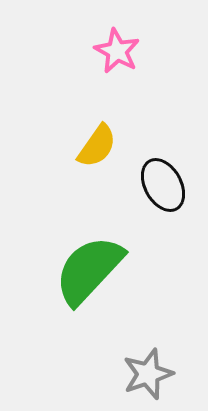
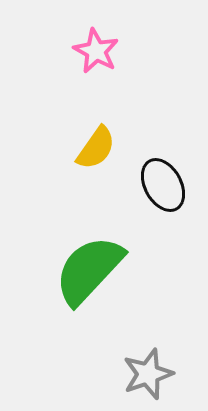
pink star: moved 21 px left
yellow semicircle: moved 1 px left, 2 px down
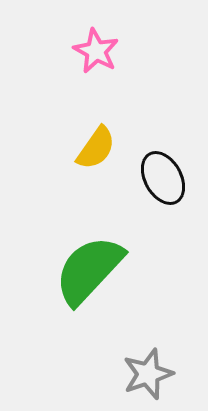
black ellipse: moved 7 px up
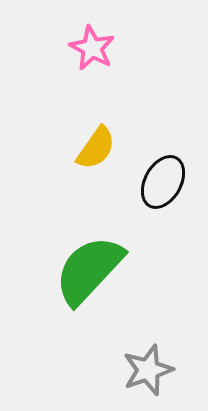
pink star: moved 4 px left, 3 px up
black ellipse: moved 4 px down; rotated 58 degrees clockwise
gray star: moved 4 px up
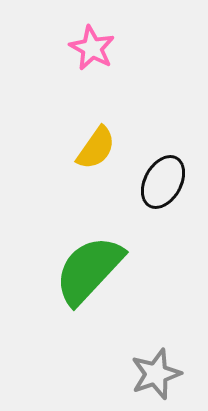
gray star: moved 8 px right, 4 px down
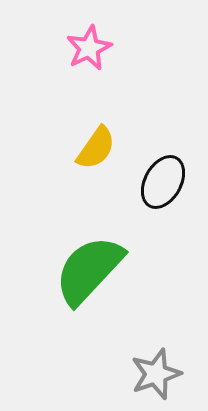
pink star: moved 3 px left; rotated 18 degrees clockwise
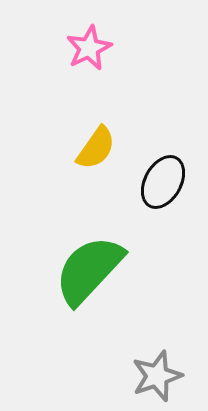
gray star: moved 1 px right, 2 px down
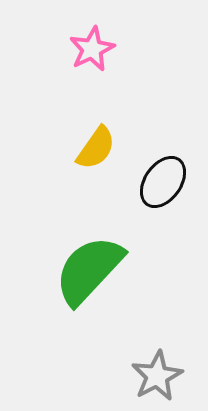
pink star: moved 3 px right, 1 px down
black ellipse: rotated 6 degrees clockwise
gray star: rotated 9 degrees counterclockwise
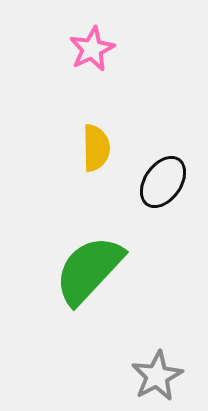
yellow semicircle: rotated 36 degrees counterclockwise
